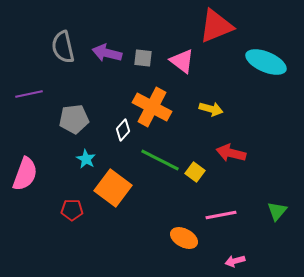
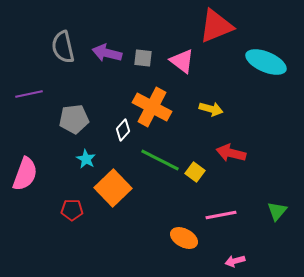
orange square: rotated 9 degrees clockwise
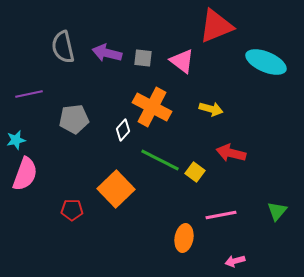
cyan star: moved 70 px left, 19 px up; rotated 30 degrees clockwise
orange square: moved 3 px right, 1 px down
orange ellipse: rotated 72 degrees clockwise
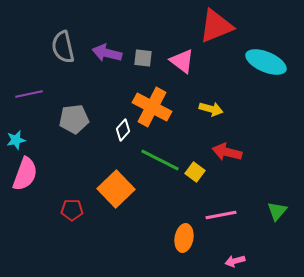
red arrow: moved 4 px left, 1 px up
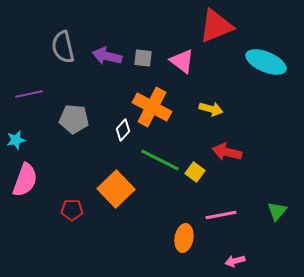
purple arrow: moved 3 px down
gray pentagon: rotated 12 degrees clockwise
pink semicircle: moved 6 px down
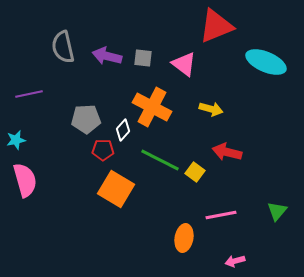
pink triangle: moved 2 px right, 3 px down
gray pentagon: moved 12 px right; rotated 8 degrees counterclockwise
pink semicircle: rotated 36 degrees counterclockwise
orange square: rotated 15 degrees counterclockwise
red pentagon: moved 31 px right, 60 px up
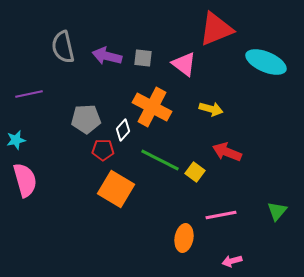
red triangle: moved 3 px down
red arrow: rotated 8 degrees clockwise
pink arrow: moved 3 px left
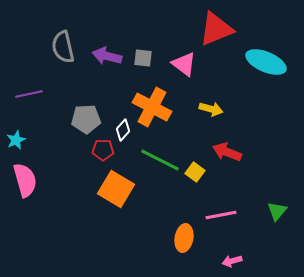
cyan star: rotated 12 degrees counterclockwise
